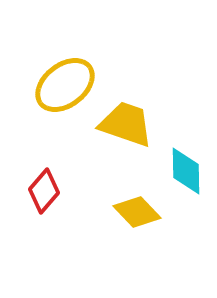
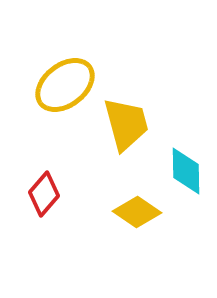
yellow trapezoid: rotated 56 degrees clockwise
red diamond: moved 3 px down
yellow diamond: rotated 12 degrees counterclockwise
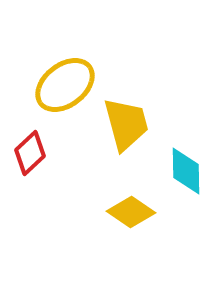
red diamond: moved 14 px left, 41 px up; rotated 6 degrees clockwise
yellow diamond: moved 6 px left
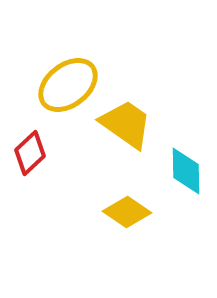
yellow ellipse: moved 3 px right
yellow trapezoid: rotated 40 degrees counterclockwise
yellow diamond: moved 4 px left
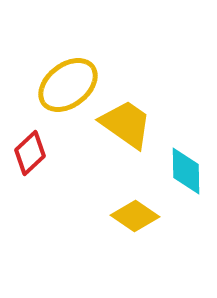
yellow diamond: moved 8 px right, 4 px down
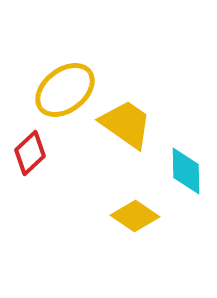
yellow ellipse: moved 3 px left, 5 px down
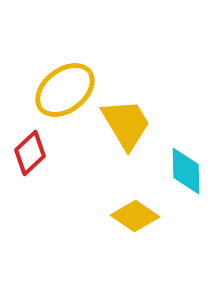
yellow trapezoid: rotated 24 degrees clockwise
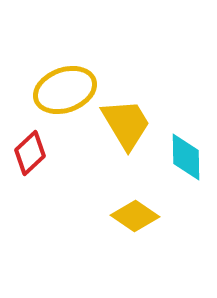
yellow ellipse: rotated 18 degrees clockwise
cyan diamond: moved 14 px up
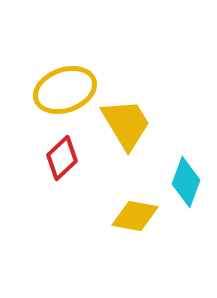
red diamond: moved 32 px right, 5 px down
cyan diamond: moved 25 px down; rotated 21 degrees clockwise
yellow diamond: rotated 24 degrees counterclockwise
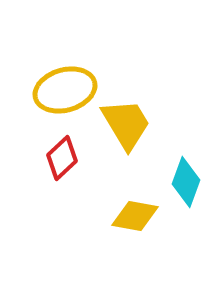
yellow ellipse: rotated 4 degrees clockwise
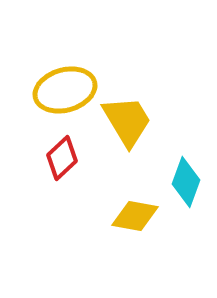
yellow trapezoid: moved 1 px right, 3 px up
